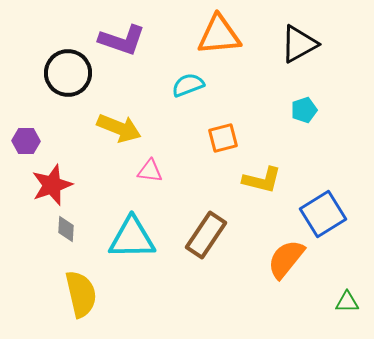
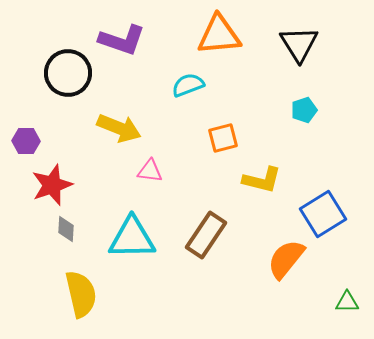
black triangle: rotated 33 degrees counterclockwise
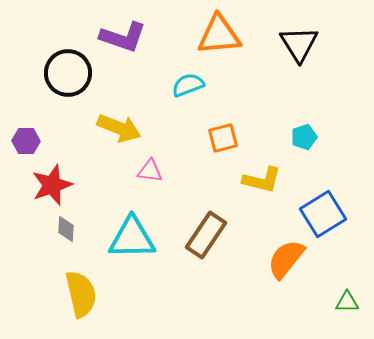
purple L-shape: moved 1 px right, 3 px up
cyan pentagon: moved 27 px down
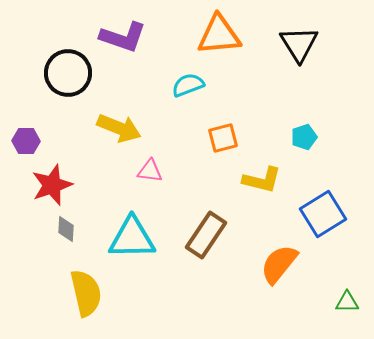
orange semicircle: moved 7 px left, 5 px down
yellow semicircle: moved 5 px right, 1 px up
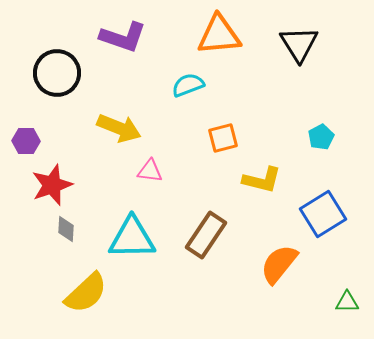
black circle: moved 11 px left
cyan pentagon: moved 17 px right; rotated 10 degrees counterclockwise
yellow semicircle: rotated 60 degrees clockwise
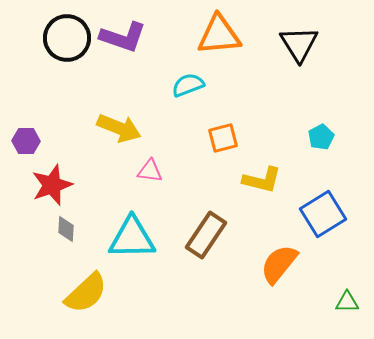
black circle: moved 10 px right, 35 px up
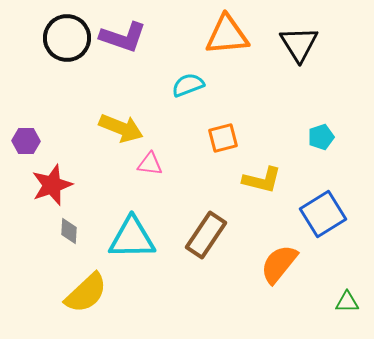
orange triangle: moved 8 px right
yellow arrow: moved 2 px right
cyan pentagon: rotated 10 degrees clockwise
pink triangle: moved 7 px up
gray diamond: moved 3 px right, 2 px down
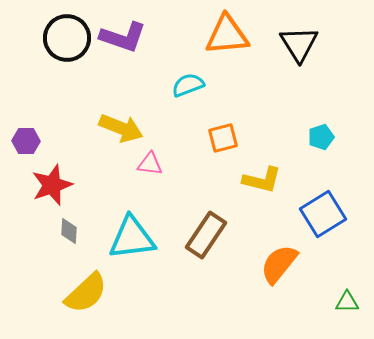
cyan triangle: rotated 6 degrees counterclockwise
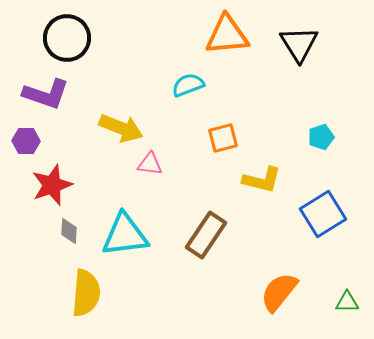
purple L-shape: moved 77 px left, 57 px down
cyan triangle: moved 7 px left, 3 px up
orange semicircle: moved 28 px down
yellow semicircle: rotated 42 degrees counterclockwise
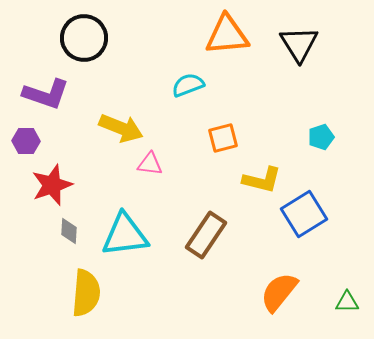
black circle: moved 17 px right
blue square: moved 19 px left
